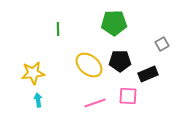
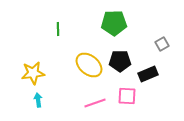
pink square: moved 1 px left
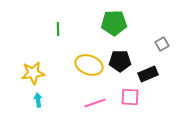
yellow ellipse: rotated 20 degrees counterclockwise
pink square: moved 3 px right, 1 px down
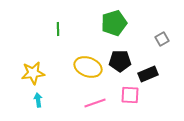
green pentagon: rotated 15 degrees counterclockwise
gray square: moved 5 px up
yellow ellipse: moved 1 px left, 2 px down
pink square: moved 2 px up
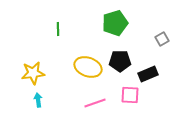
green pentagon: moved 1 px right
